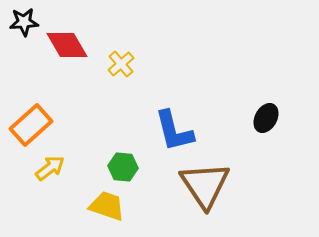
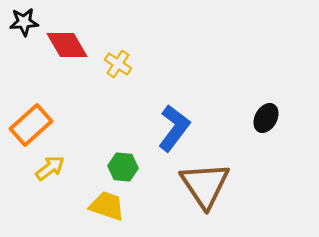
yellow cross: moved 3 px left; rotated 16 degrees counterclockwise
blue L-shape: moved 3 px up; rotated 129 degrees counterclockwise
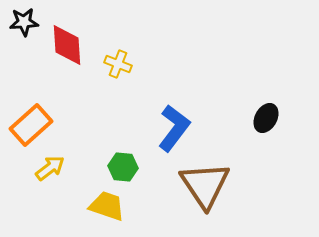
red diamond: rotated 27 degrees clockwise
yellow cross: rotated 12 degrees counterclockwise
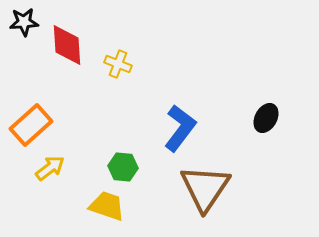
blue L-shape: moved 6 px right
brown triangle: moved 3 px down; rotated 8 degrees clockwise
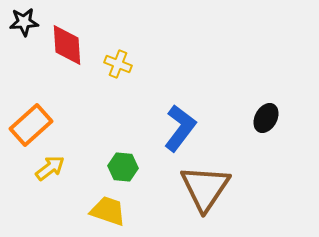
yellow trapezoid: moved 1 px right, 5 px down
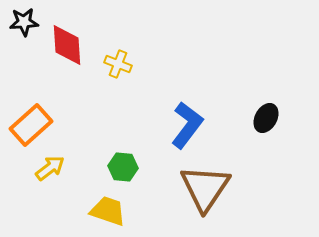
blue L-shape: moved 7 px right, 3 px up
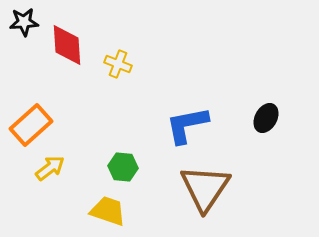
blue L-shape: rotated 138 degrees counterclockwise
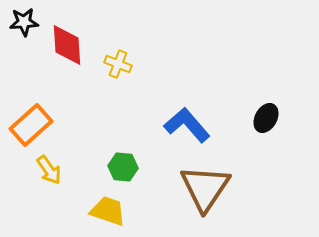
blue L-shape: rotated 60 degrees clockwise
yellow arrow: moved 1 px left, 2 px down; rotated 92 degrees clockwise
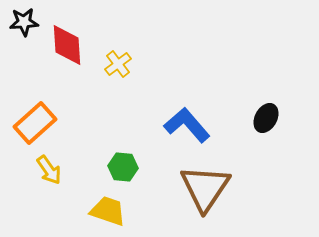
yellow cross: rotated 32 degrees clockwise
orange rectangle: moved 4 px right, 2 px up
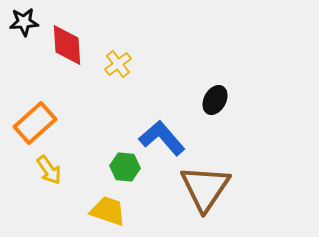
black ellipse: moved 51 px left, 18 px up
blue L-shape: moved 25 px left, 13 px down
green hexagon: moved 2 px right
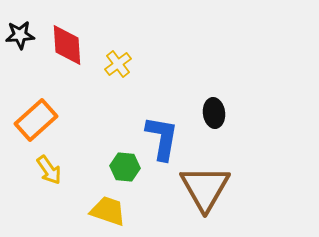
black star: moved 4 px left, 13 px down
black ellipse: moved 1 px left, 13 px down; rotated 36 degrees counterclockwise
orange rectangle: moved 1 px right, 3 px up
blue L-shape: rotated 51 degrees clockwise
brown triangle: rotated 4 degrees counterclockwise
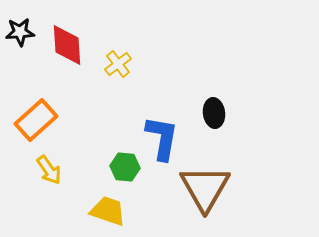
black star: moved 3 px up
